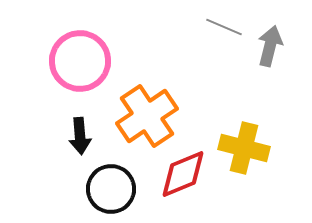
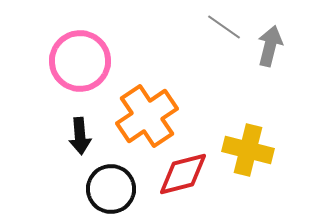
gray line: rotated 12 degrees clockwise
yellow cross: moved 4 px right, 2 px down
red diamond: rotated 8 degrees clockwise
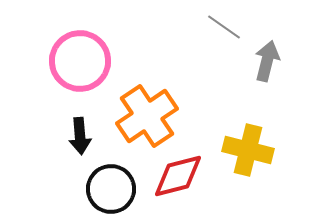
gray arrow: moved 3 px left, 15 px down
red diamond: moved 5 px left, 2 px down
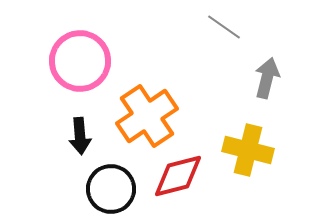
gray arrow: moved 17 px down
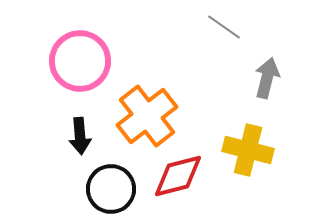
orange cross: rotated 4 degrees counterclockwise
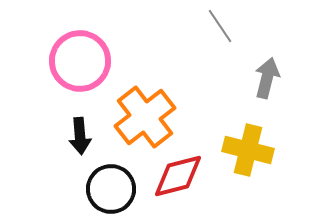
gray line: moved 4 px left, 1 px up; rotated 21 degrees clockwise
orange cross: moved 2 px left, 1 px down
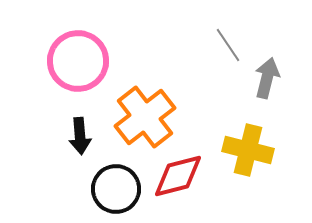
gray line: moved 8 px right, 19 px down
pink circle: moved 2 px left
black circle: moved 5 px right
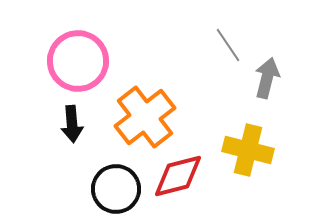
black arrow: moved 8 px left, 12 px up
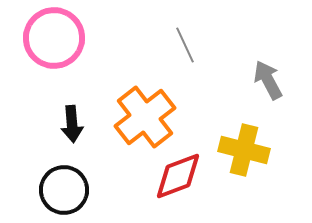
gray line: moved 43 px left; rotated 9 degrees clockwise
pink circle: moved 24 px left, 23 px up
gray arrow: moved 1 px right, 2 px down; rotated 42 degrees counterclockwise
yellow cross: moved 4 px left
red diamond: rotated 6 degrees counterclockwise
black circle: moved 52 px left, 1 px down
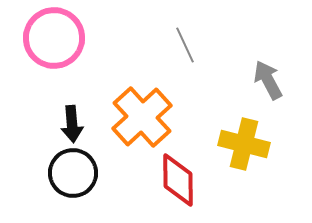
orange cross: moved 3 px left; rotated 4 degrees counterclockwise
yellow cross: moved 6 px up
red diamond: moved 4 px down; rotated 70 degrees counterclockwise
black circle: moved 9 px right, 17 px up
